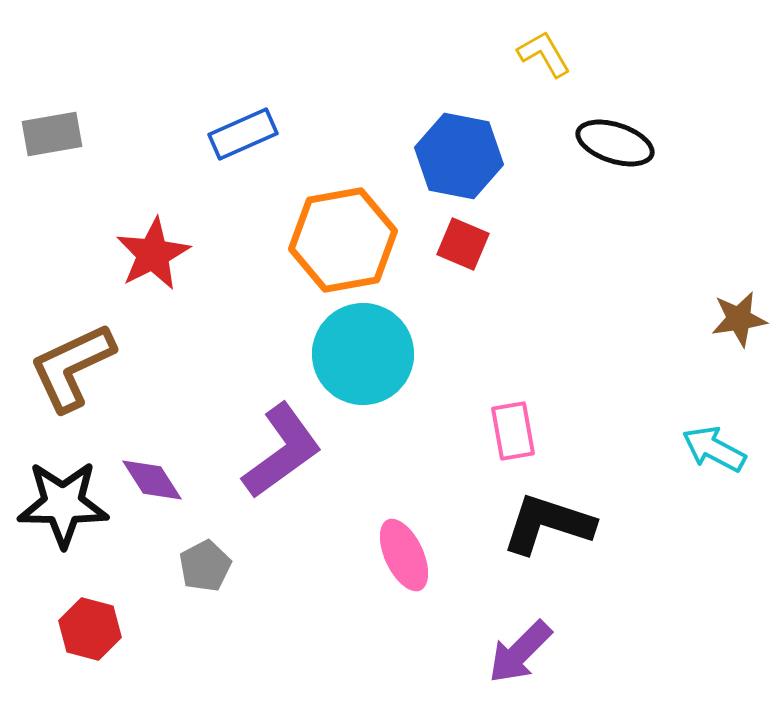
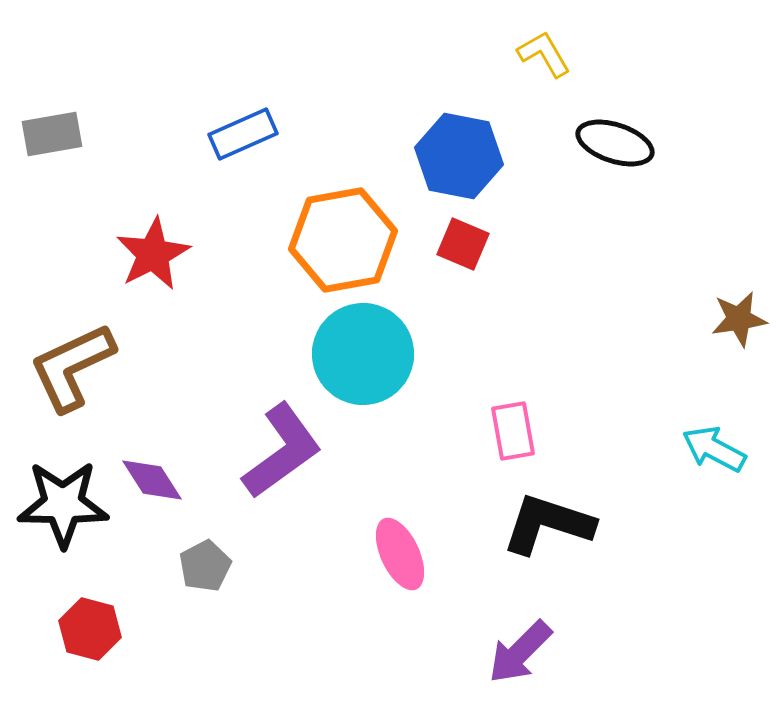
pink ellipse: moved 4 px left, 1 px up
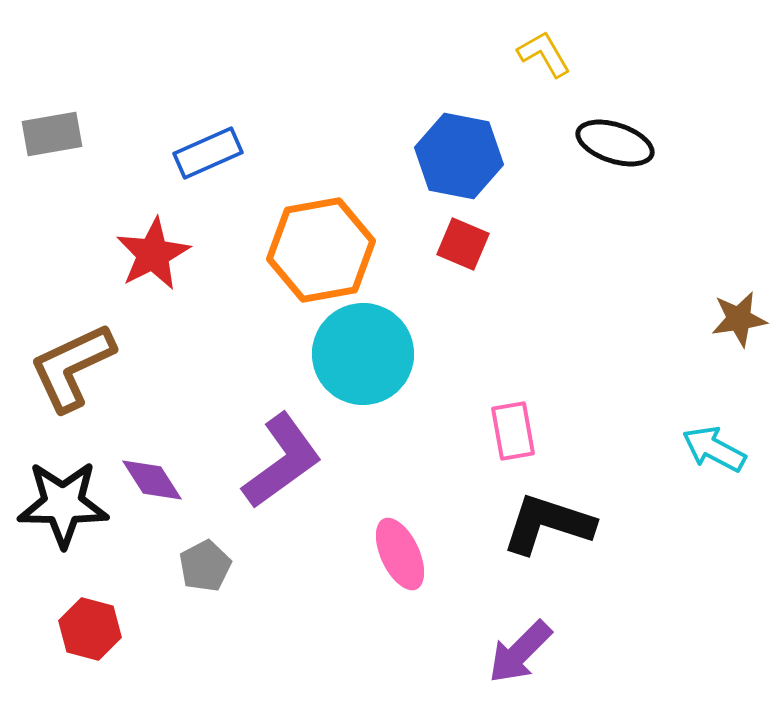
blue rectangle: moved 35 px left, 19 px down
orange hexagon: moved 22 px left, 10 px down
purple L-shape: moved 10 px down
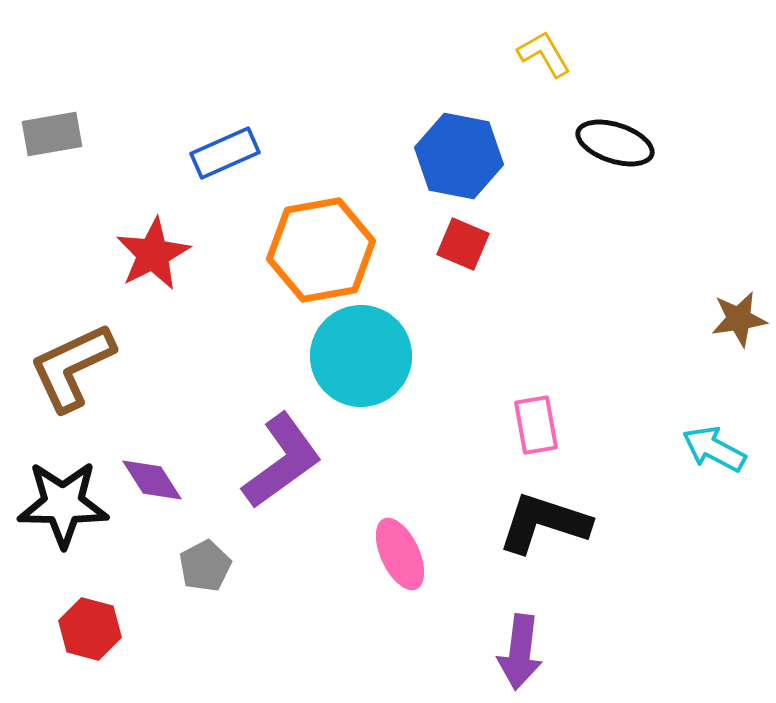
blue rectangle: moved 17 px right
cyan circle: moved 2 px left, 2 px down
pink rectangle: moved 23 px right, 6 px up
black L-shape: moved 4 px left, 1 px up
purple arrow: rotated 38 degrees counterclockwise
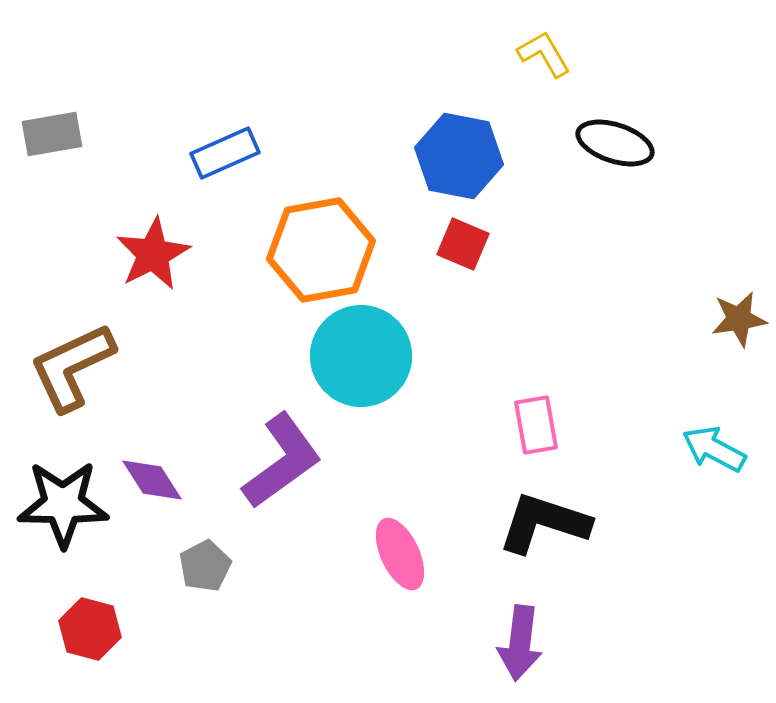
purple arrow: moved 9 px up
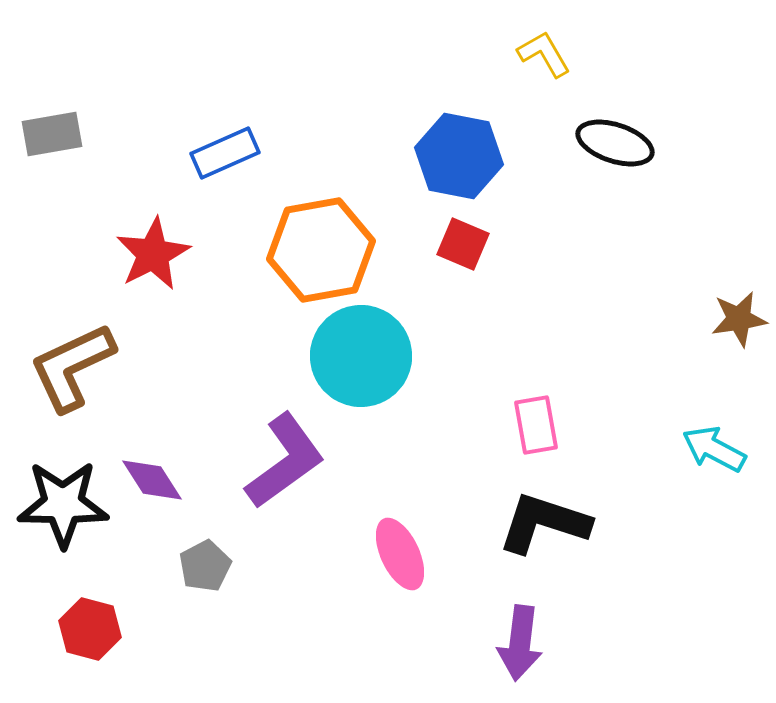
purple L-shape: moved 3 px right
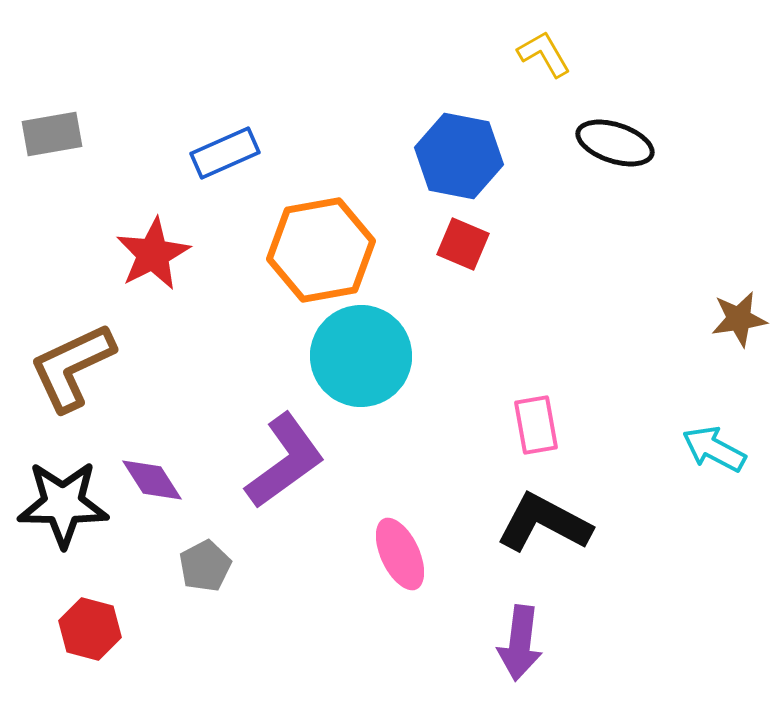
black L-shape: rotated 10 degrees clockwise
